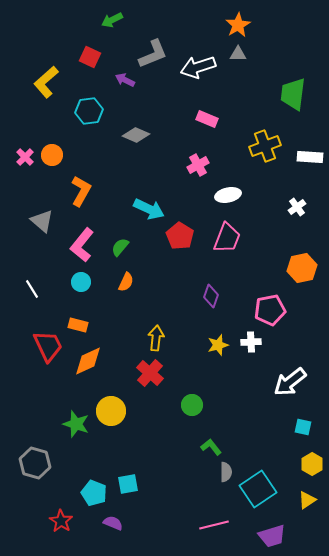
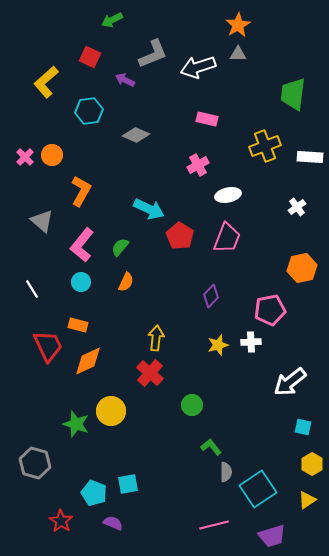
pink rectangle at (207, 119): rotated 10 degrees counterclockwise
purple diamond at (211, 296): rotated 25 degrees clockwise
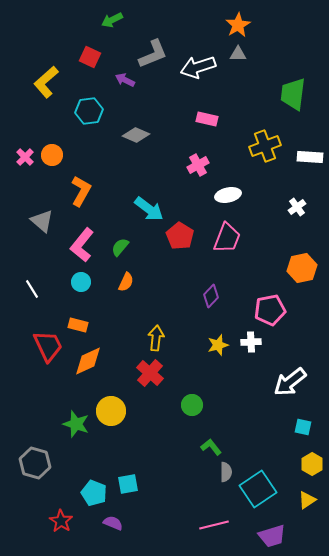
cyan arrow at (149, 209): rotated 12 degrees clockwise
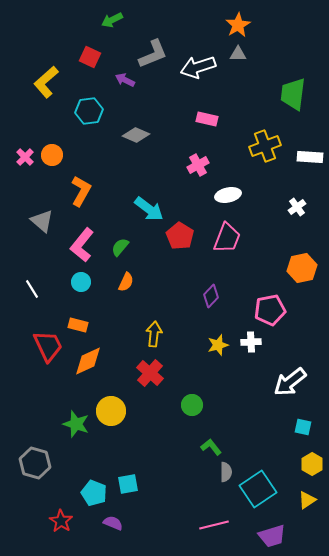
yellow arrow at (156, 338): moved 2 px left, 4 px up
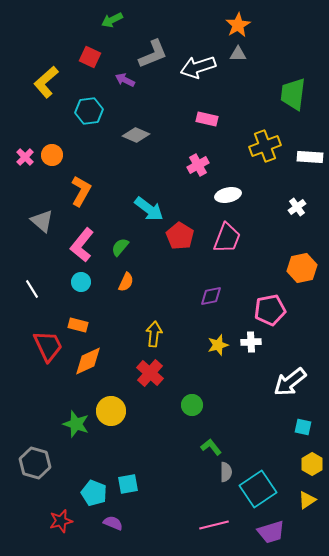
purple diamond at (211, 296): rotated 35 degrees clockwise
red star at (61, 521): rotated 25 degrees clockwise
purple trapezoid at (272, 536): moved 1 px left, 4 px up
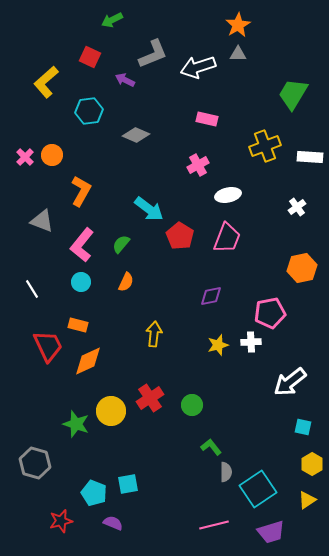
green trapezoid at (293, 94): rotated 24 degrees clockwise
gray triangle at (42, 221): rotated 20 degrees counterclockwise
green semicircle at (120, 247): moved 1 px right, 3 px up
pink pentagon at (270, 310): moved 3 px down
red cross at (150, 373): moved 25 px down; rotated 16 degrees clockwise
